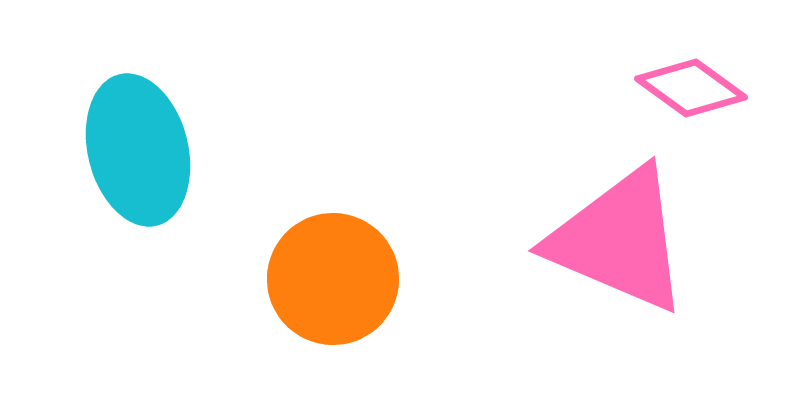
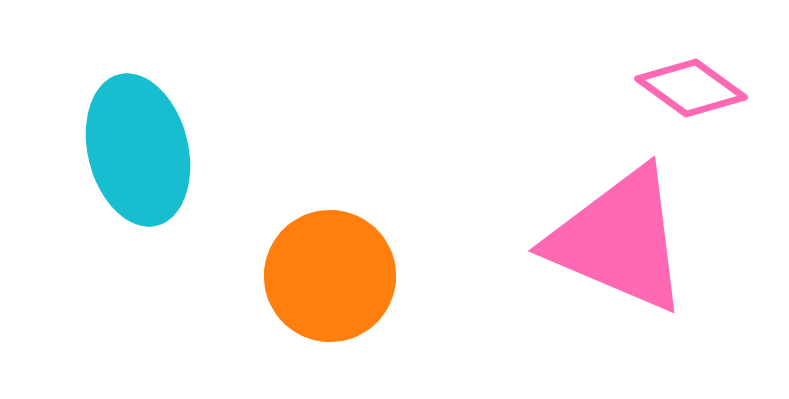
orange circle: moved 3 px left, 3 px up
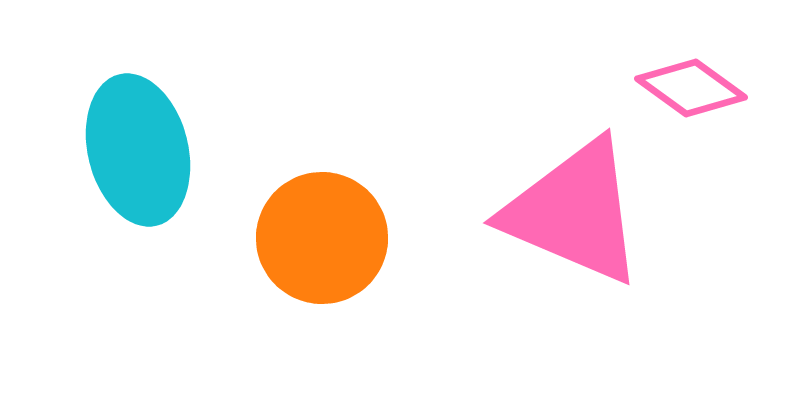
pink triangle: moved 45 px left, 28 px up
orange circle: moved 8 px left, 38 px up
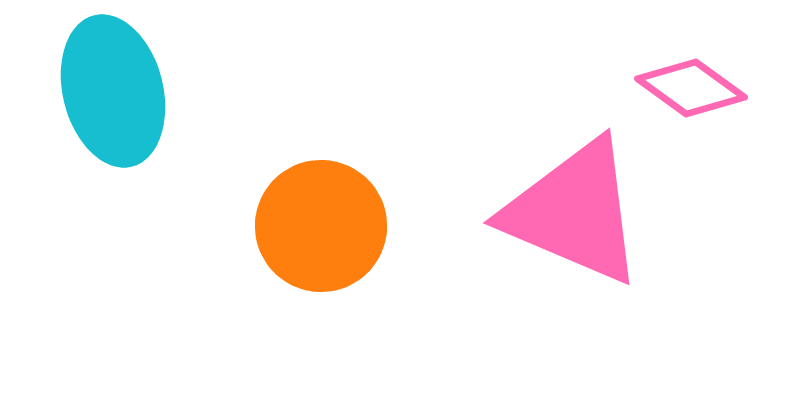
cyan ellipse: moved 25 px left, 59 px up
orange circle: moved 1 px left, 12 px up
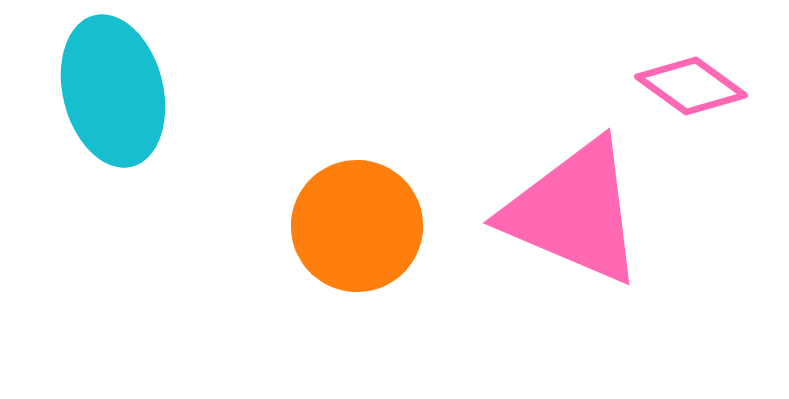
pink diamond: moved 2 px up
orange circle: moved 36 px right
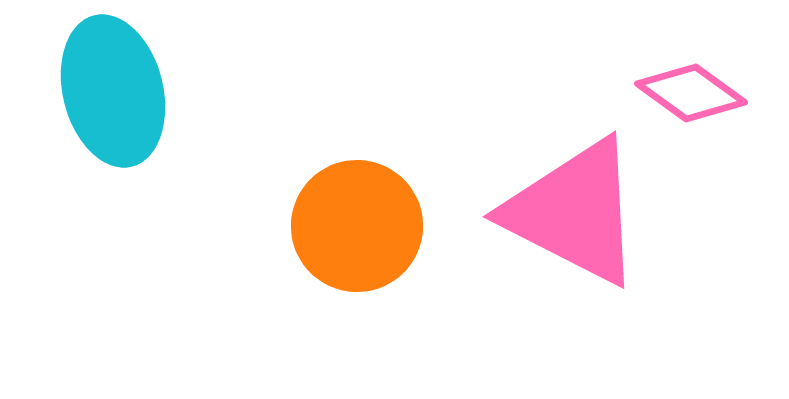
pink diamond: moved 7 px down
pink triangle: rotated 4 degrees clockwise
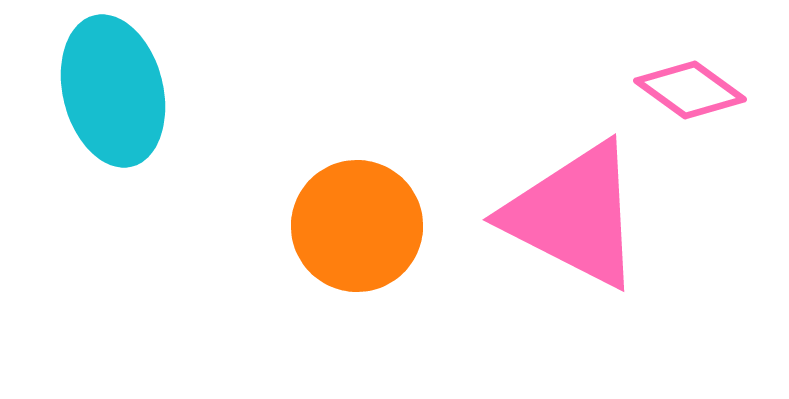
pink diamond: moved 1 px left, 3 px up
pink triangle: moved 3 px down
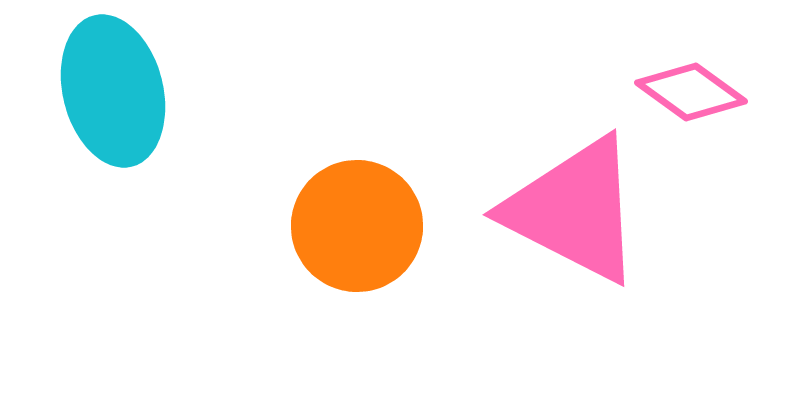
pink diamond: moved 1 px right, 2 px down
pink triangle: moved 5 px up
